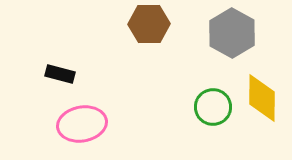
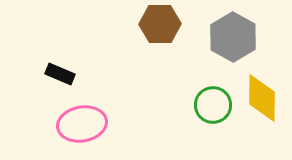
brown hexagon: moved 11 px right
gray hexagon: moved 1 px right, 4 px down
black rectangle: rotated 8 degrees clockwise
green circle: moved 2 px up
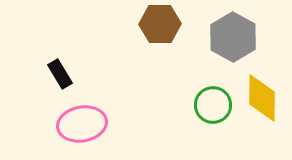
black rectangle: rotated 36 degrees clockwise
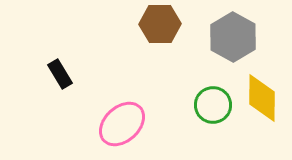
pink ellipse: moved 40 px right; rotated 33 degrees counterclockwise
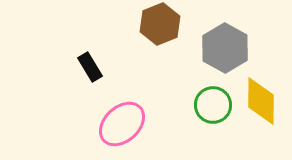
brown hexagon: rotated 21 degrees counterclockwise
gray hexagon: moved 8 px left, 11 px down
black rectangle: moved 30 px right, 7 px up
yellow diamond: moved 1 px left, 3 px down
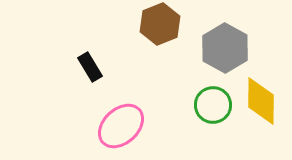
pink ellipse: moved 1 px left, 2 px down
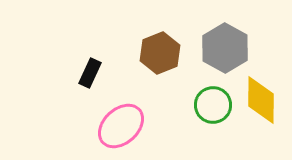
brown hexagon: moved 29 px down
black rectangle: moved 6 px down; rotated 56 degrees clockwise
yellow diamond: moved 1 px up
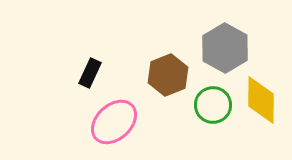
brown hexagon: moved 8 px right, 22 px down
pink ellipse: moved 7 px left, 4 px up
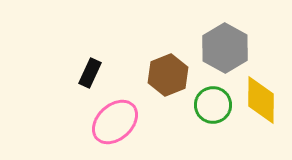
pink ellipse: moved 1 px right
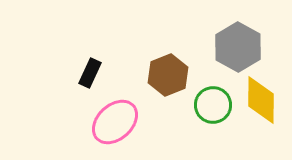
gray hexagon: moved 13 px right, 1 px up
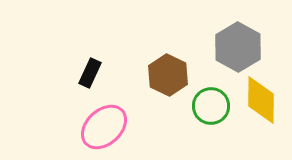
brown hexagon: rotated 12 degrees counterclockwise
green circle: moved 2 px left, 1 px down
pink ellipse: moved 11 px left, 5 px down
